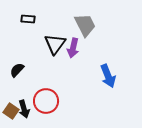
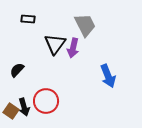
black arrow: moved 2 px up
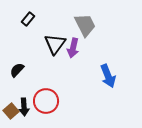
black rectangle: rotated 56 degrees counterclockwise
black arrow: rotated 12 degrees clockwise
brown square: rotated 14 degrees clockwise
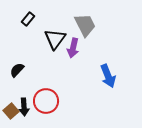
black triangle: moved 5 px up
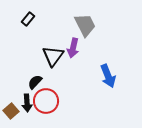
black triangle: moved 2 px left, 17 px down
black semicircle: moved 18 px right, 12 px down
black arrow: moved 3 px right, 4 px up
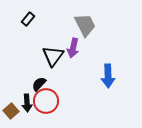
blue arrow: rotated 20 degrees clockwise
black semicircle: moved 4 px right, 2 px down
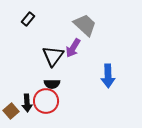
gray trapezoid: rotated 20 degrees counterclockwise
purple arrow: rotated 18 degrees clockwise
black semicircle: moved 13 px right; rotated 133 degrees counterclockwise
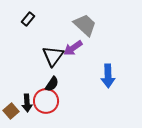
purple arrow: rotated 24 degrees clockwise
black semicircle: rotated 56 degrees counterclockwise
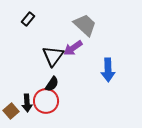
blue arrow: moved 6 px up
